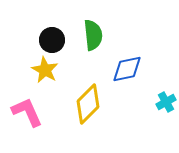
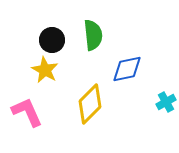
yellow diamond: moved 2 px right
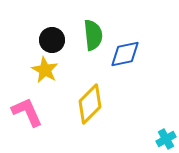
blue diamond: moved 2 px left, 15 px up
cyan cross: moved 37 px down
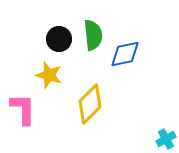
black circle: moved 7 px right, 1 px up
yellow star: moved 4 px right, 5 px down; rotated 12 degrees counterclockwise
pink L-shape: moved 4 px left, 3 px up; rotated 24 degrees clockwise
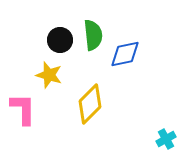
black circle: moved 1 px right, 1 px down
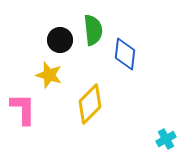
green semicircle: moved 5 px up
blue diamond: rotated 72 degrees counterclockwise
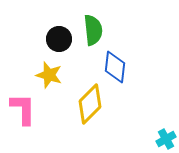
black circle: moved 1 px left, 1 px up
blue diamond: moved 10 px left, 13 px down
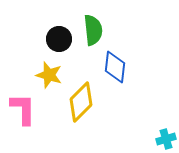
yellow diamond: moved 9 px left, 2 px up
cyan cross: rotated 12 degrees clockwise
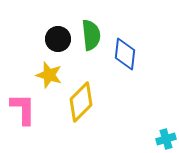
green semicircle: moved 2 px left, 5 px down
black circle: moved 1 px left
blue diamond: moved 10 px right, 13 px up
